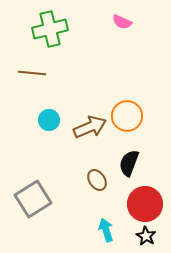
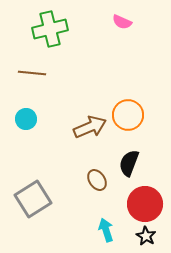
orange circle: moved 1 px right, 1 px up
cyan circle: moved 23 px left, 1 px up
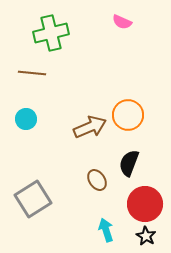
green cross: moved 1 px right, 4 px down
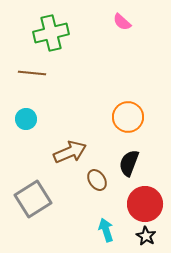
pink semicircle: rotated 18 degrees clockwise
orange circle: moved 2 px down
brown arrow: moved 20 px left, 25 px down
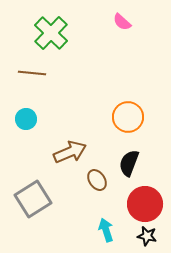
green cross: rotated 32 degrees counterclockwise
black star: moved 1 px right; rotated 18 degrees counterclockwise
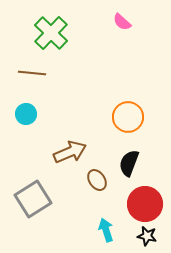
cyan circle: moved 5 px up
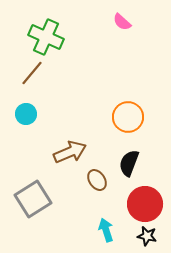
green cross: moved 5 px left, 4 px down; rotated 20 degrees counterclockwise
brown line: rotated 56 degrees counterclockwise
